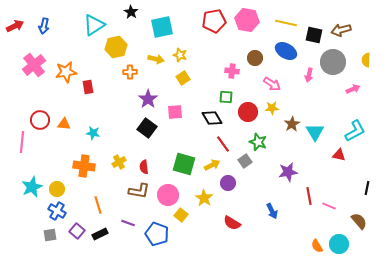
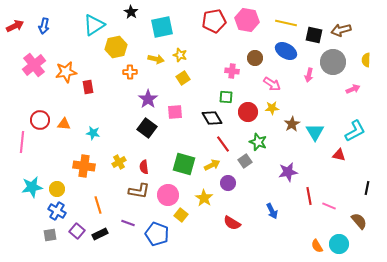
cyan star at (32, 187): rotated 15 degrees clockwise
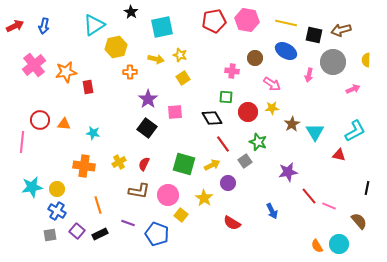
red semicircle at (144, 167): moved 3 px up; rotated 32 degrees clockwise
red line at (309, 196): rotated 30 degrees counterclockwise
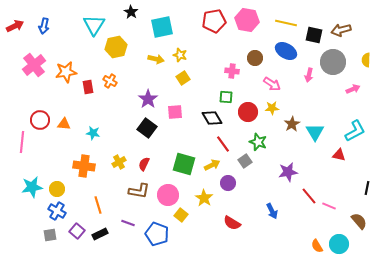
cyan triangle at (94, 25): rotated 25 degrees counterclockwise
orange cross at (130, 72): moved 20 px left, 9 px down; rotated 32 degrees clockwise
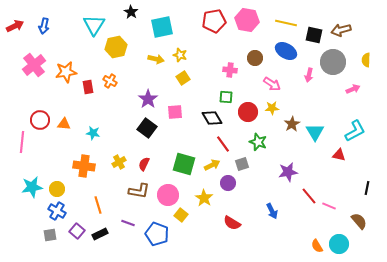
pink cross at (232, 71): moved 2 px left, 1 px up
gray square at (245, 161): moved 3 px left, 3 px down; rotated 16 degrees clockwise
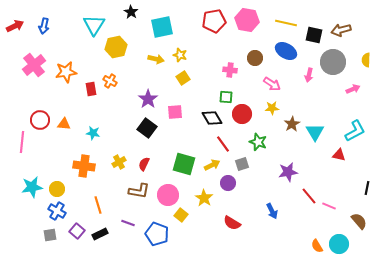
red rectangle at (88, 87): moved 3 px right, 2 px down
red circle at (248, 112): moved 6 px left, 2 px down
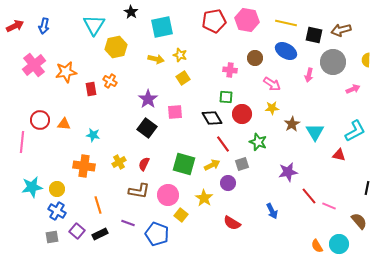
cyan star at (93, 133): moved 2 px down
gray square at (50, 235): moved 2 px right, 2 px down
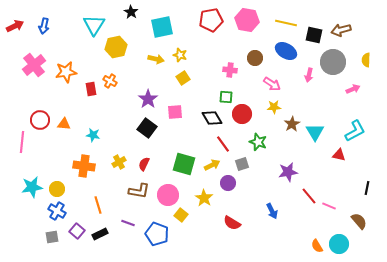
red pentagon at (214, 21): moved 3 px left, 1 px up
yellow star at (272, 108): moved 2 px right, 1 px up
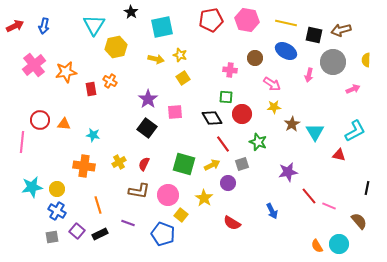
blue pentagon at (157, 234): moved 6 px right
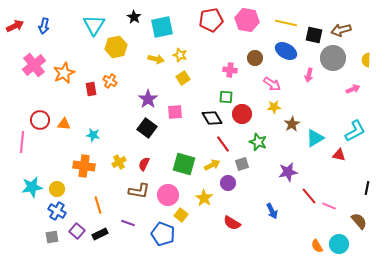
black star at (131, 12): moved 3 px right, 5 px down
gray circle at (333, 62): moved 4 px up
orange star at (66, 72): moved 2 px left, 1 px down; rotated 15 degrees counterclockwise
cyan triangle at (315, 132): moved 6 px down; rotated 30 degrees clockwise
